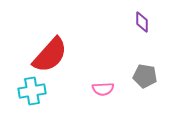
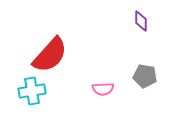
purple diamond: moved 1 px left, 1 px up
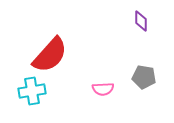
gray pentagon: moved 1 px left, 1 px down
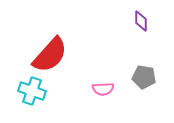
cyan cross: rotated 28 degrees clockwise
